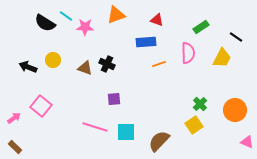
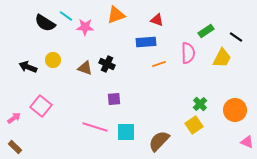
green rectangle: moved 5 px right, 4 px down
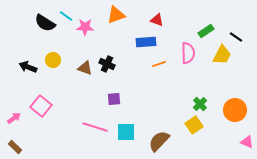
yellow trapezoid: moved 3 px up
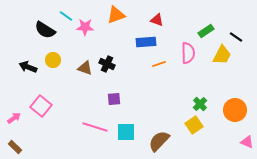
black semicircle: moved 7 px down
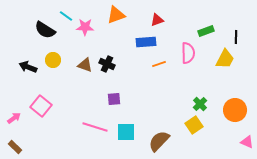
red triangle: rotated 40 degrees counterclockwise
green rectangle: rotated 14 degrees clockwise
black line: rotated 56 degrees clockwise
yellow trapezoid: moved 3 px right, 4 px down
brown triangle: moved 3 px up
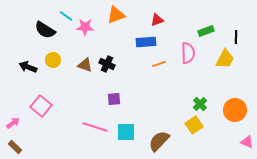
pink arrow: moved 1 px left, 5 px down
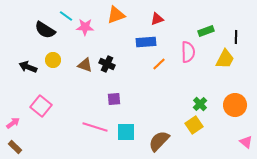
red triangle: moved 1 px up
pink semicircle: moved 1 px up
orange line: rotated 24 degrees counterclockwise
orange circle: moved 5 px up
pink triangle: moved 1 px left; rotated 16 degrees clockwise
